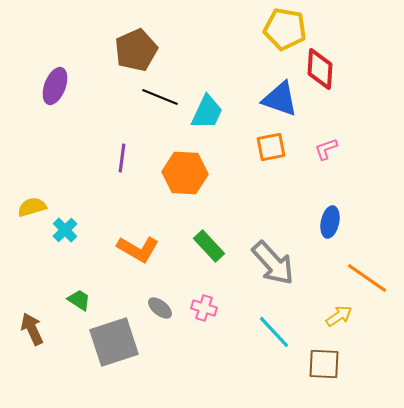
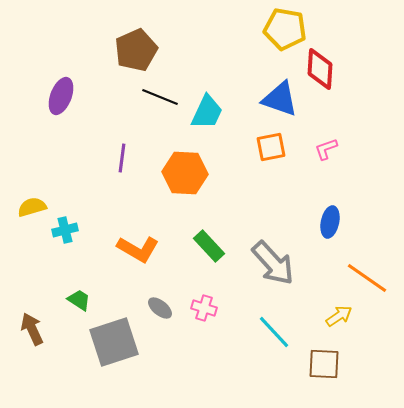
purple ellipse: moved 6 px right, 10 px down
cyan cross: rotated 30 degrees clockwise
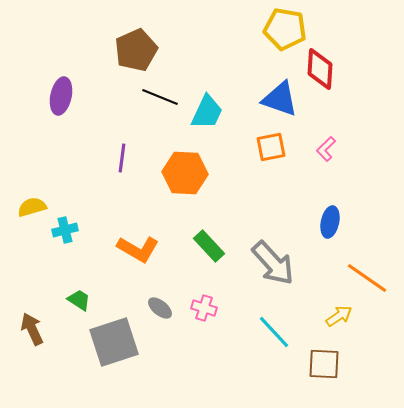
purple ellipse: rotated 9 degrees counterclockwise
pink L-shape: rotated 25 degrees counterclockwise
